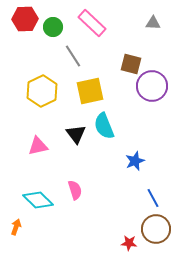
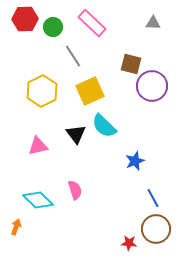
yellow square: rotated 12 degrees counterclockwise
cyan semicircle: rotated 24 degrees counterclockwise
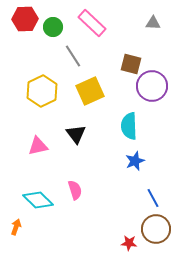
cyan semicircle: moved 25 px right; rotated 44 degrees clockwise
